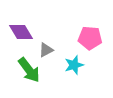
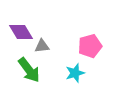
pink pentagon: moved 8 px down; rotated 20 degrees counterclockwise
gray triangle: moved 4 px left, 4 px up; rotated 21 degrees clockwise
cyan star: moved 1 px right, 8 px down
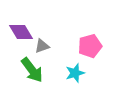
gray triangle: rotated 14 degrees counterclockwise
green arrow: moved 3 px right
